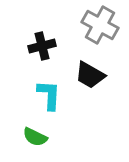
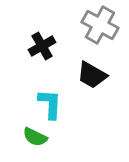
black cross: rotated 16 degrees counterclockwise
black trapezoid: moved 2 px right
cyan L-shape: moved 1 px right, 9 px down
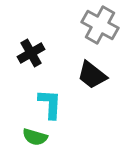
black cross: moved 11 px left, 7 px down
black trapezoid: rotated 8 degrees clockwise
green semicircle: rotated 10 degrees counterclockwise
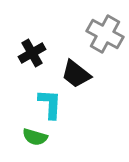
gray cross: moved 5 px right, 9 px down
black cross: moved 1 px right
black trapezoid: moved 16 px left, 1 px up
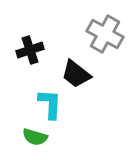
black cross: moved 2 px left, 3 px up; rotated 12 degrees clockwise
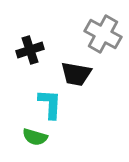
gray cross: moved 2 px left
black trapezoid: rotated 28 degrees counterclockwise
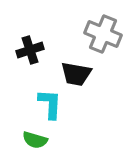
gray cross: rotated 6 degrees counterclockwise
green semicircle: moved 3 px down
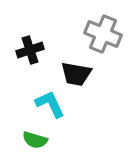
cyan L-shape: rotated 28 degrees counterclockwise
